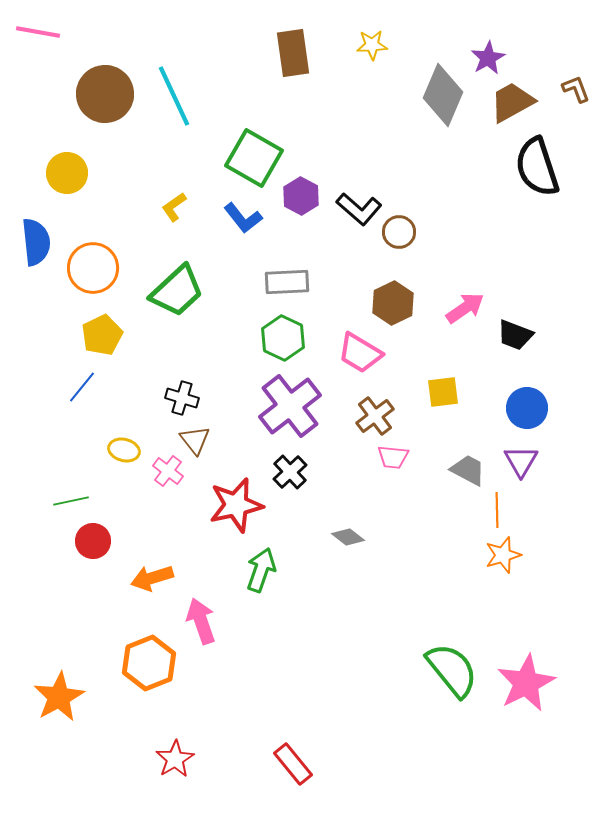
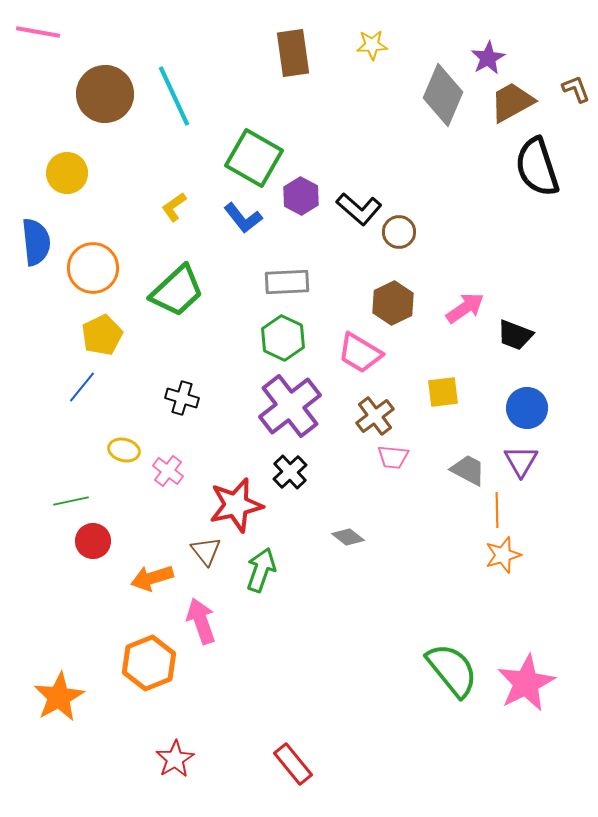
brown triangle at (195, 440): moved 11 px right, 111 px down
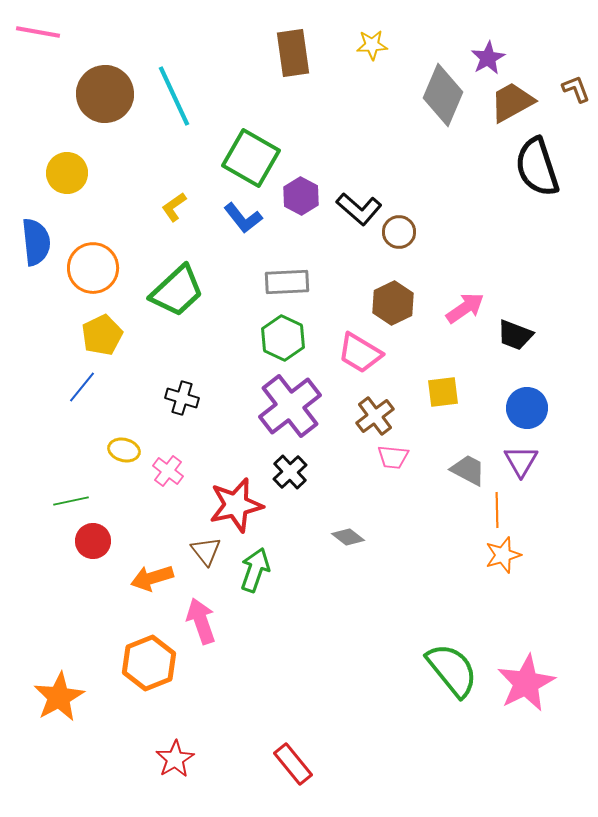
green square at (254, 158): moved 3 px left
green arrow at (261, 570): moved 6 px left
